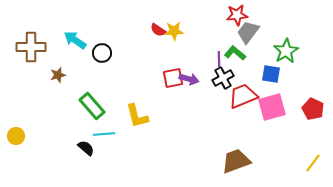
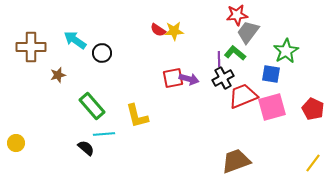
yellow circle: moved 7 px down
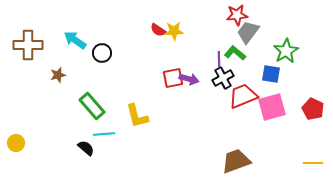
brown cross: moved 3 px left, 2 px up
yellow line: rotated 54 degrees clockwise
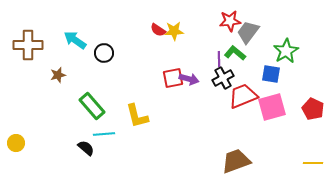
red star: moved 7 px left, 6 px down
black circle: moved 2 px right
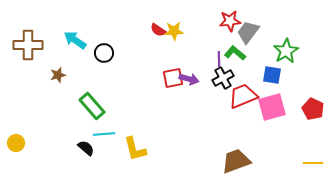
blue square: moved 1 px right, 1 px down
yellow L-shape: moved 2 px left, 33 px down
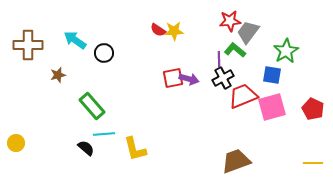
green L-shape: moved 3 px up
